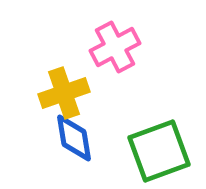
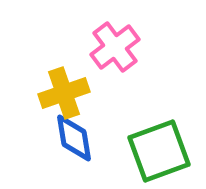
pink cross: rotated 9 degrees counterclockwise
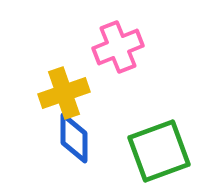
pink cross: moved 3 px right; rotated 15 degrees clockwise
blue diamond: rotated 9 degrees clockwise
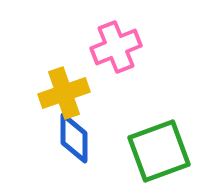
pink cross: moved 2 px left
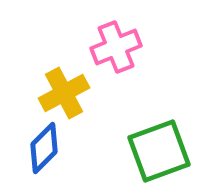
yellow cross: rotated 9 degrees counterclockwise
blue diamond: moved 30 px left, 10 px down; rotated 45 degrees clockwise
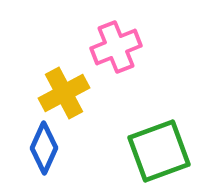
blue diamond: rotated 21 degrees counterclockwise
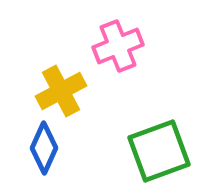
pink cross: moved 2 px right, 1 px up
yellow cross: moved 3 px left, 2 px up
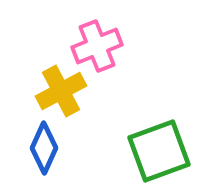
pink cross: moved 21 px left
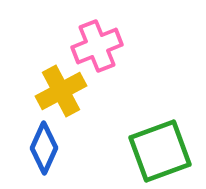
green square: moved 1 px right
